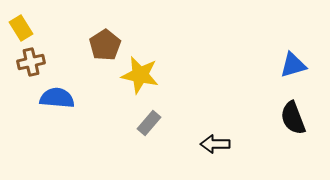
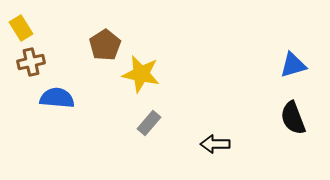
yellow star: moved 1 px right, 1 px up
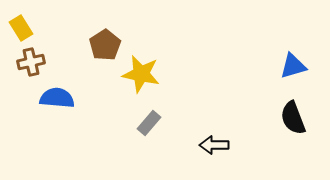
blue triangle: moved 1 px down
black arrow: moved 1 px left, 1 px down
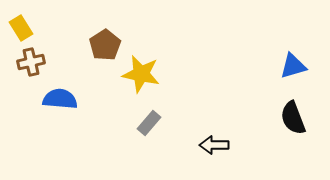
blue semicircle: moved 3 px right, 1 px down
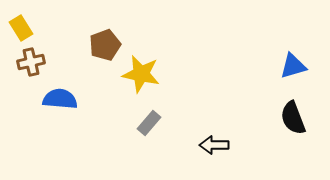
brown pentagon: rotated 12 degrees clockwise
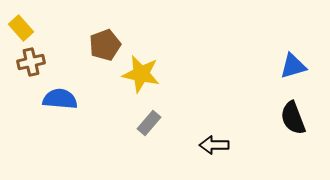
yellow rectangle: rotated 10 degrees counterclockwise
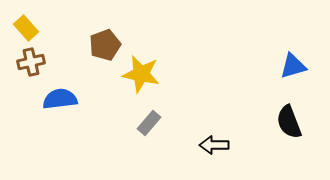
yellow rectangle: moved 5 px right
blue semicircle: rotated 12 degrees counterclockwise
black semicircle: moved 4 px left, 4 px down
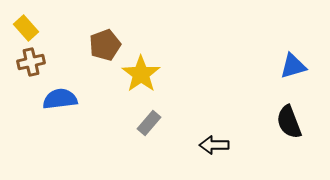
yellow star: rotated 24 degrees clockwise
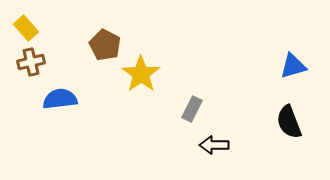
brown pentagon: rotated 24 degrees counterclockwise
gray rectangle: moved 43 px right, 14 px up; rotated 15 degrees counterclockwise
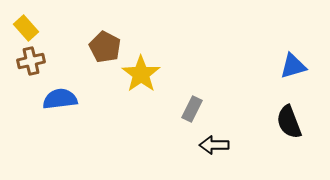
brown pentagon: moved 2 px down
brown cross: moved 1 px up
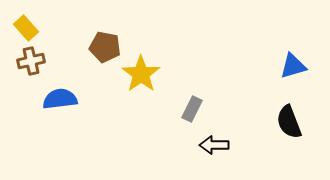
brown pentagon: rotated 16 degrees counterclockwise
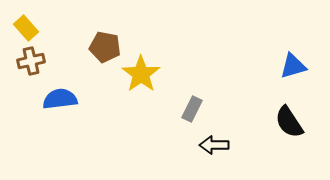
black semicircle: rotated 12 degrees counterclockwise
